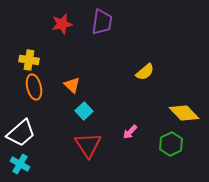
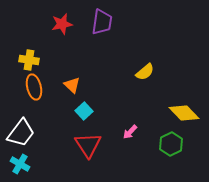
white trapezoid: rotated 12 degrees counterclockwise
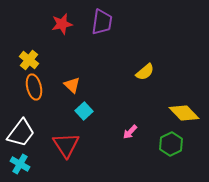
yellow cross: rotated 30 degrees clockwise
red triangle: moved 22 px left
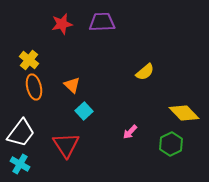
purple trapezoid: rotated 100 degrees counterclockwise
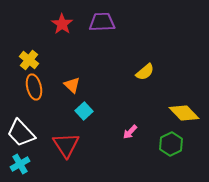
red star: rotated 25 degrees counterclockwise
white trapezoid: rotated 100 degrees clockwise
cyan cross: rotated 30 degrees clockwise
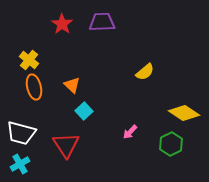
yellow diamond: rotated 12 degrees counterclockwise
white trapezoid: rotated 32 degrees counterclockwise
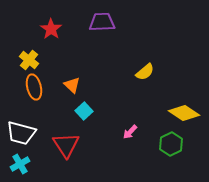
red star: moved 11 px left, 5 px down
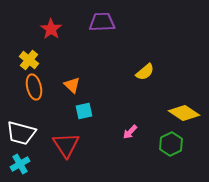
cyan square: rotated 30 degrees clockwise
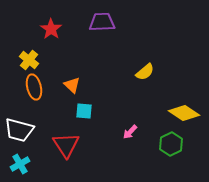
cyan square: rotated 18 degrees clockwise
white trapezoid: moved 2 px left, 3 px up
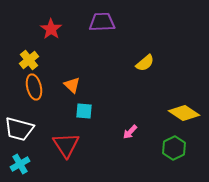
yellow cross: rotated 12 degrees clockwise
yellow semicircle: moved 9 px up
white trapezoid: moved 1 px up
green hexagon: moved 3 px right, 4 px down
